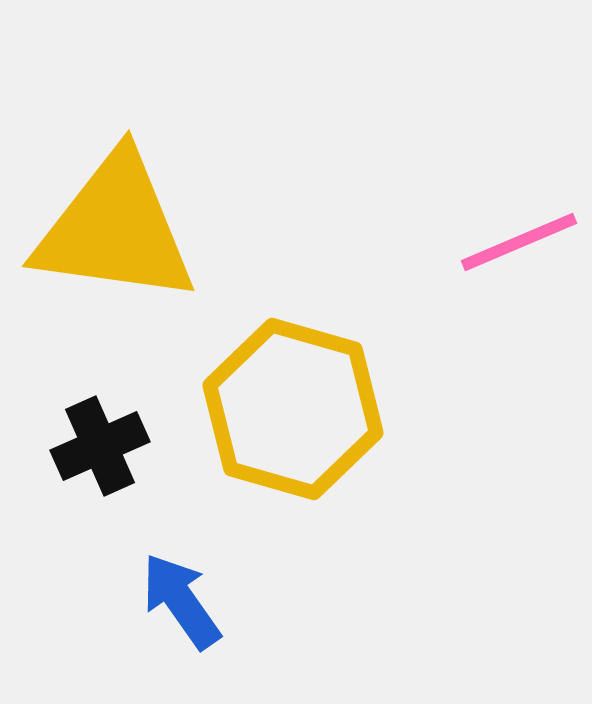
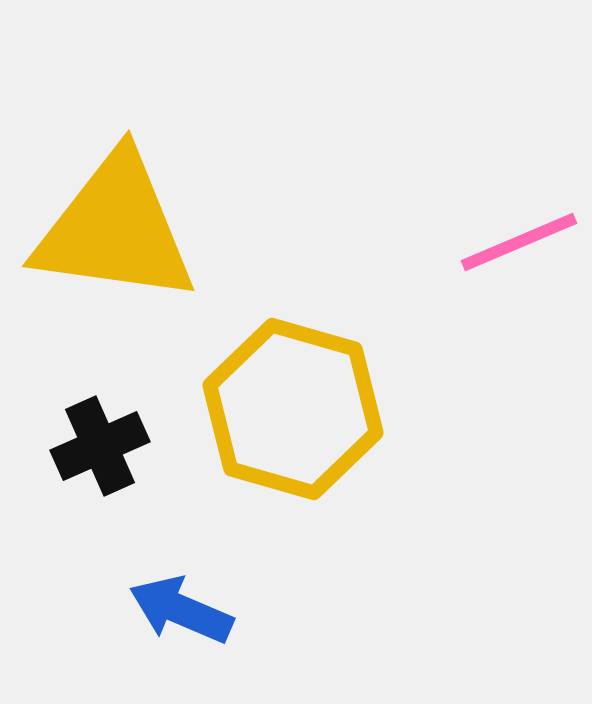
blue arrow: moved 9 px down; rotated 32 degrees counterclockwise
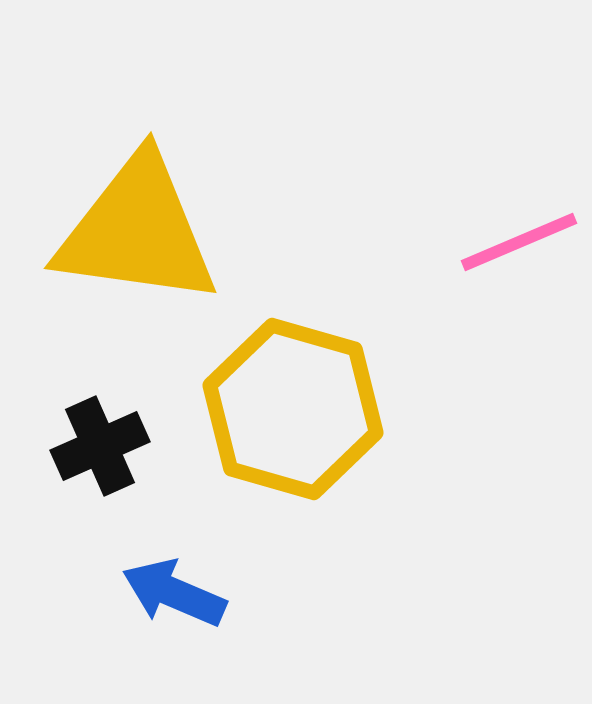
yellow triangle: moved 22 px right, 2 px down
blue arrow: moved 7 px left, 17 px up
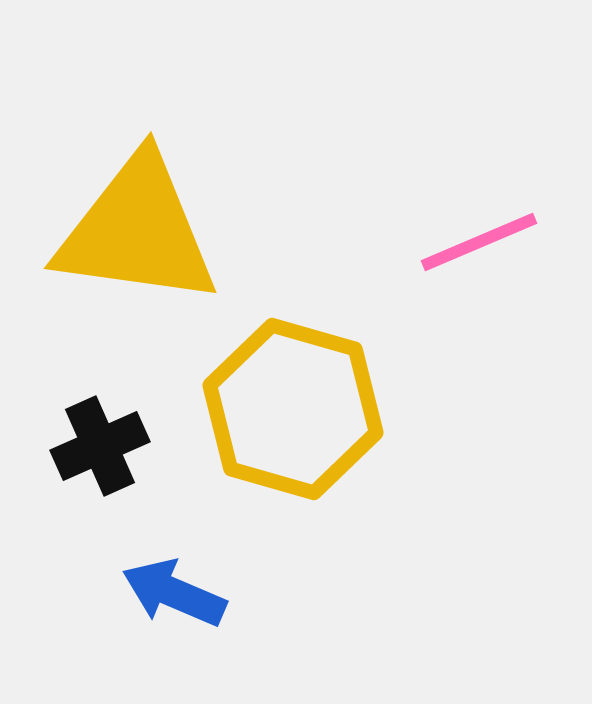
pink line: moved 40 px left
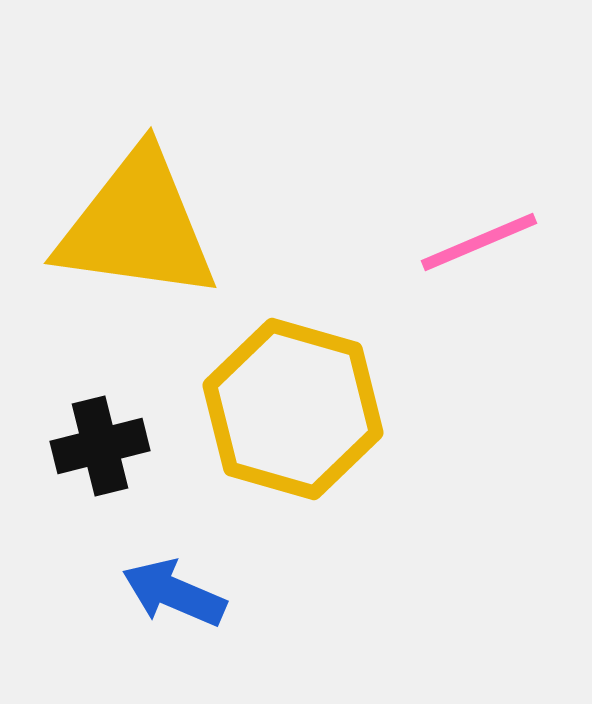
yellow triangle: moved 5 px up
black cross: rotated 10 degrees clockwise
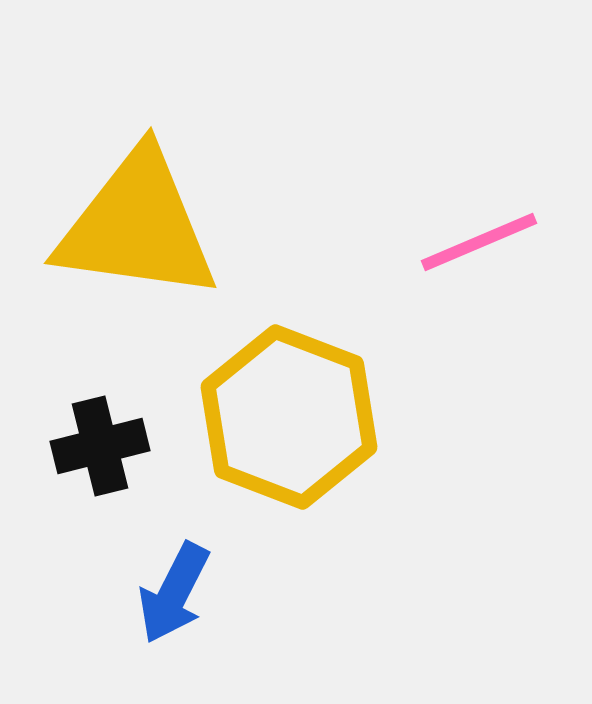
yellow hexagon: moved 4 px left, 8 px down; rotated 5 degrees clockwise
blue arrow: rotated 86 degrees counterclockwise
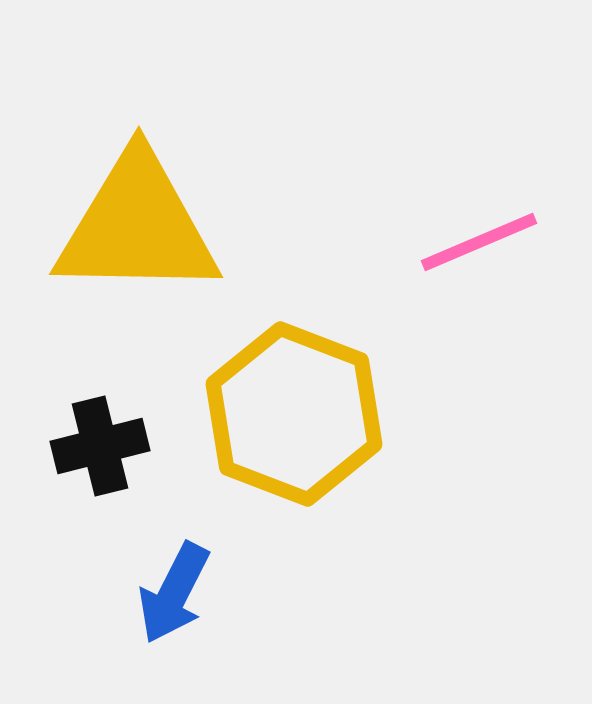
yellow triangle: rotated 7 degrees counterclockwise
yellow hexagon: moved 5 px right, 3 px up
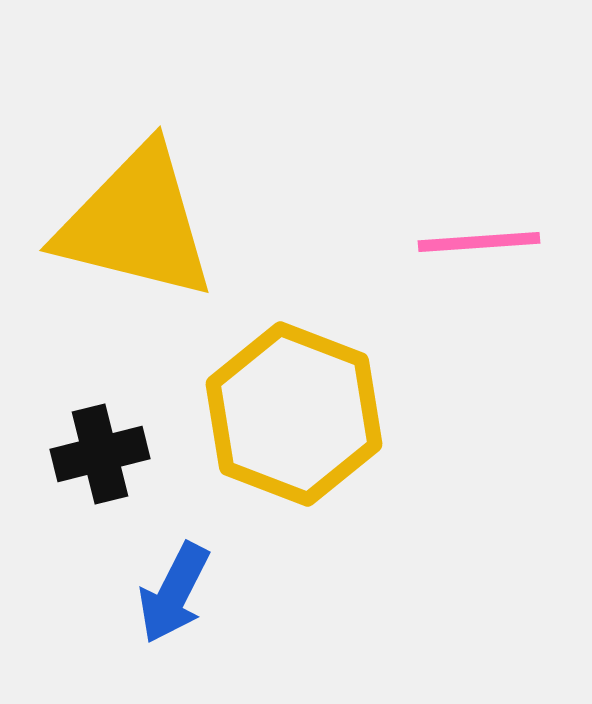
yellow triangle: moved 1 px left, 3 px up; rotated 13 degrees clockwise
pink line: rotated 19 degrees clockwise
black cross: moved 8 px down
